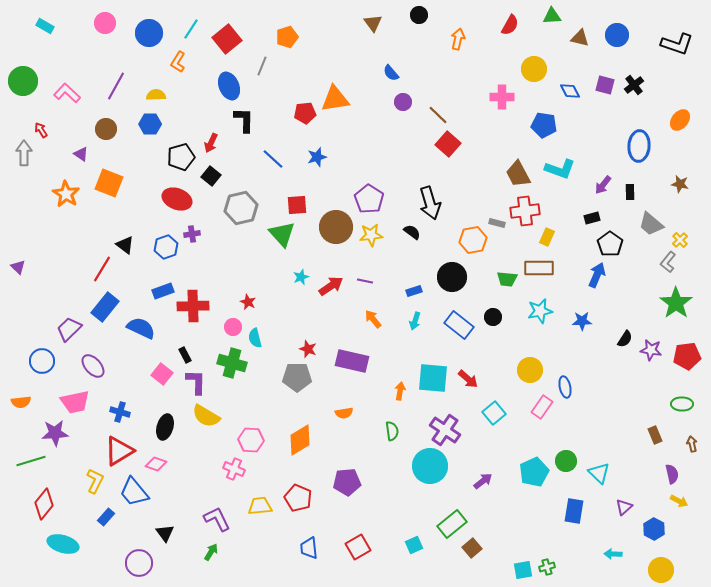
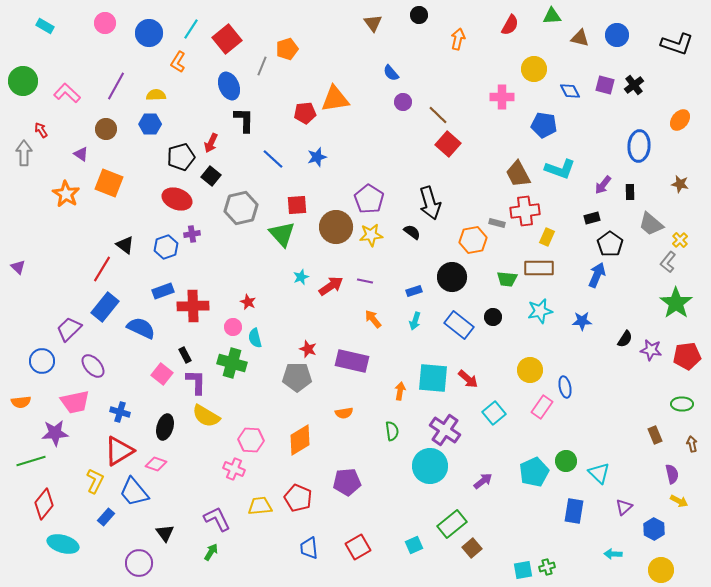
orange pentagon at (287, 37): moved 12 px down
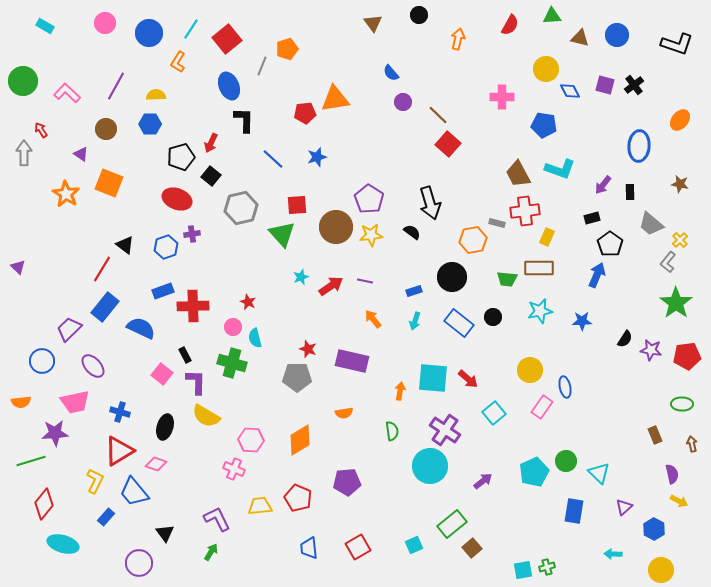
yellow circle at (534, 69): moved 12 px right
blue rectangle at (459, 325): moved 2 px up
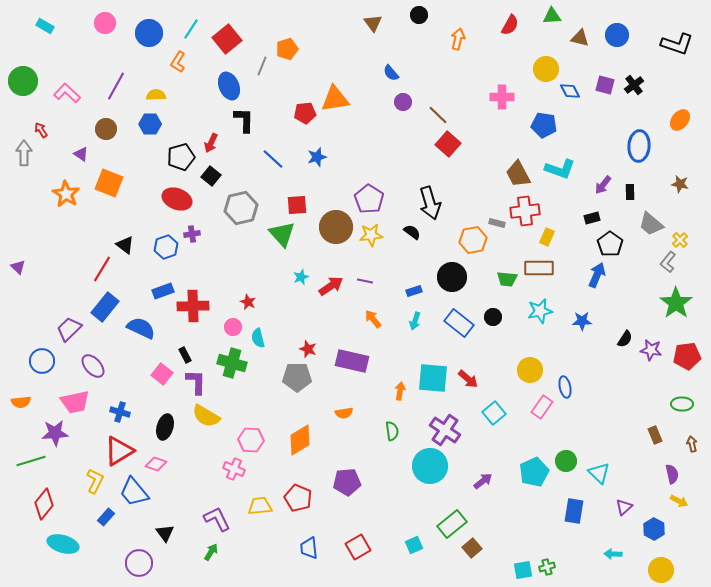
cyan semicircle at (255, 338): moved 3 px right
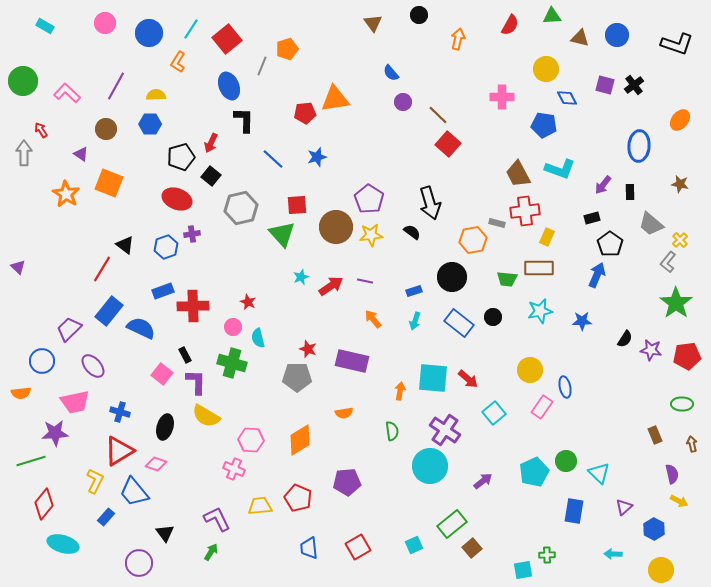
blue diamond at (570, 91): moved 3 px left, 7 px down
blue rectangle at (105, 307): moved 4 px right, 4 px down
orange semicircle at (21, 402): moved 9 px up
green cross at (547, 567): moved 12 px up; rotated 14 degrees clockwise
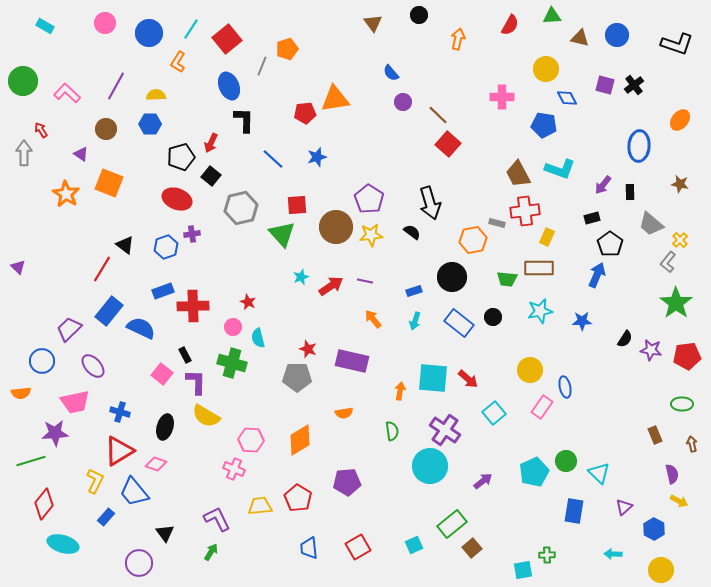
red pentagon at (298, 498): rotated 8 degrees clockwise
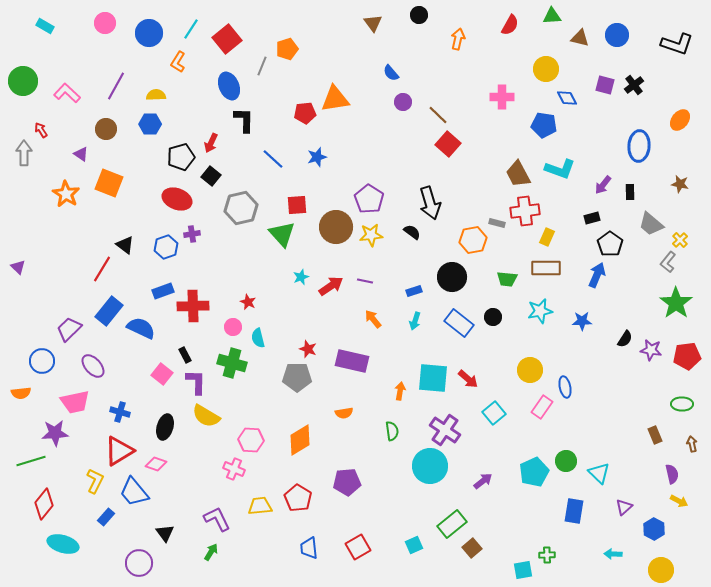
brown rectangle at (539, 268): moved 7 px right
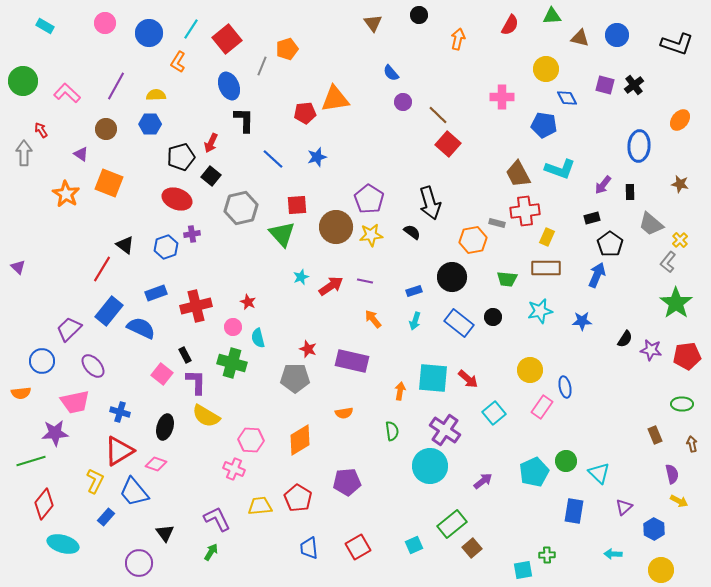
blue rectangle at (163, 291): moved 7 px left, 2 px down
red cross at (193, 306): moved 3 px right; rotated 12 degrees counterclockwise
gray pentagon at (297, 377): moved 2 px left, 1 px down
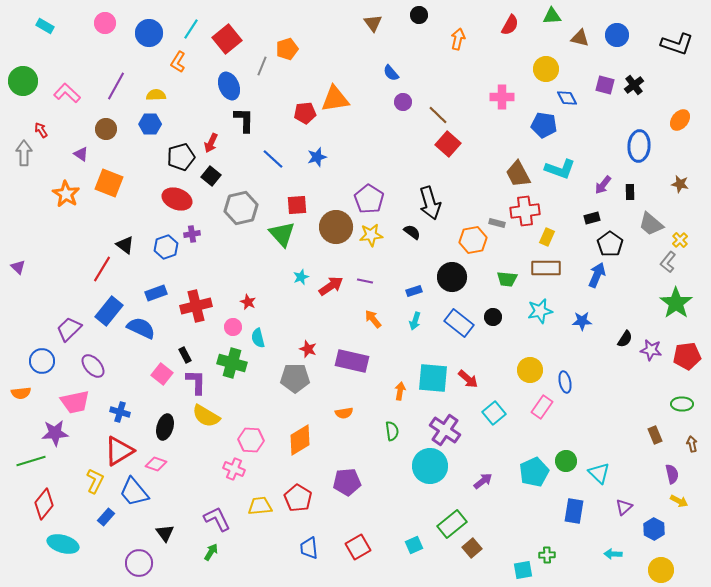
blue ellipse at (565, 387): moved 5 px up
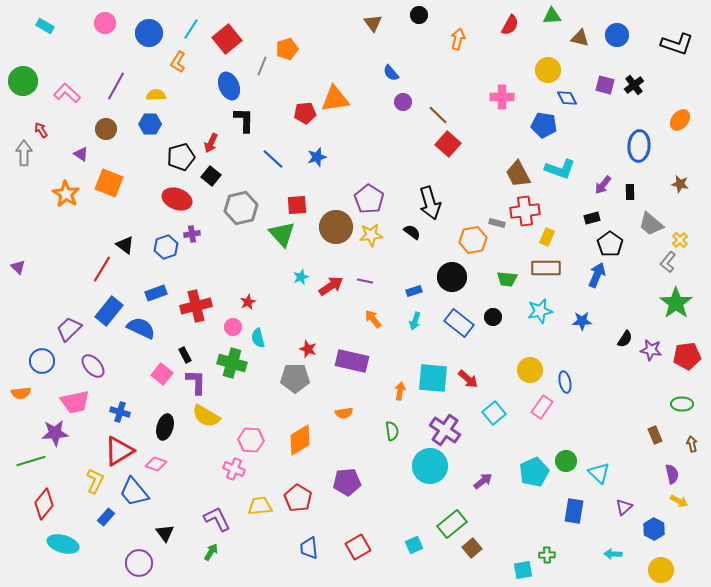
yellow circle at (546, 69): moved 2 px right, 1 px down
red star at (248, 302): rotated 21 degrees clockwise
